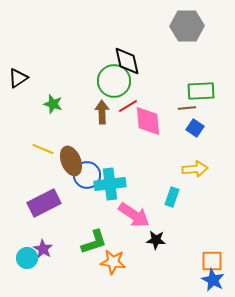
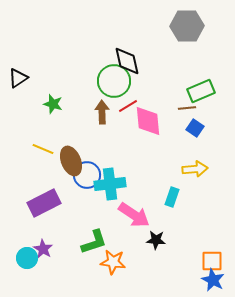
green rectangle: rotated 20 degrees counterclockwise
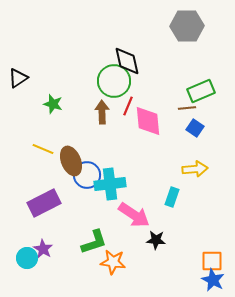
red line: rotated 36 degrees counterclockwise
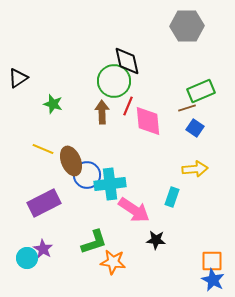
brown line: rotated 12 degrees counterclockwise
pink arrow: moved 5 px up
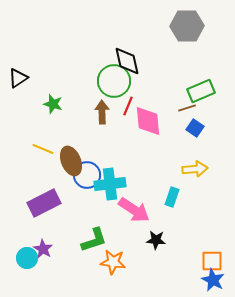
green L-shape: moved 2 px up
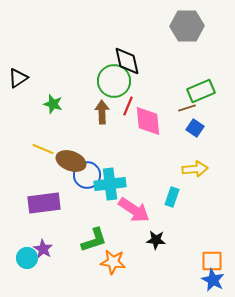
brown ellipse: rotated 48 degrees counterclockwise
purple rectangle: rotated 20 degrees clockwise
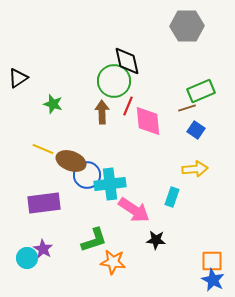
blue square: moved 1 px right, 2 px down
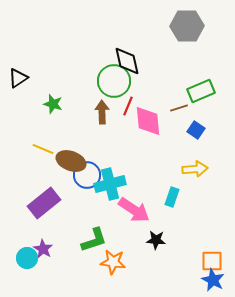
brown line: moved 8 px left
cyan cross: rotated 8 degrees counterclockwise
purple rectangle: rotated 32 degrees counterclockwise
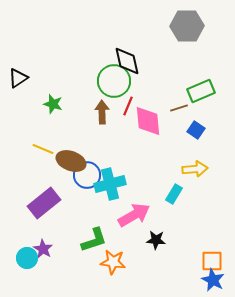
cyan rectangle: moved 2 px right, 3 px up; rotated 12 degrees clockwise
pink arrow: moved 5 px down; rotated 64 degrees counterclockwise
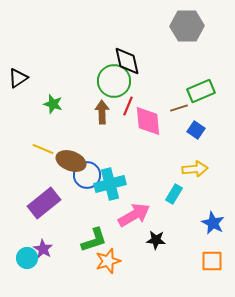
orange star: moved 5 px left, 1 px up; rotated 25 degrees counterclockwise
blue star: moved 57 px up
